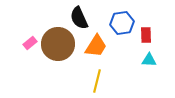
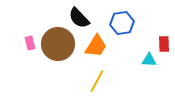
black semicircle: rotated 20 degrees counterclockwise
red rectangle: moved 18 px right, 9 px down
pink rectangle: rotated 64 degrees counterclockwise
yellow line: rotated 15 degrees clockwise
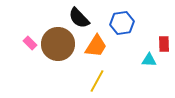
pink rectangle: rotated 32 degrees counterclockwise
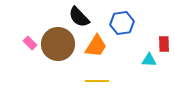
black semicircle: moved 1 px up
yellow line: rotated 60 degrees clockwise
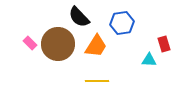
red rectangle: rotated 14 degrees counterclockwise
